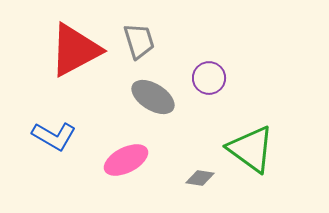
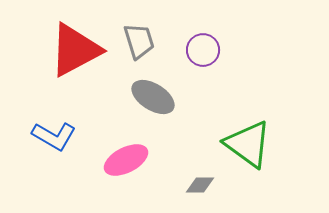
purple circle: moved 6 px left, 28 px up
green triangle: moved 3 px left, 5 px up
gray diamond: moved 7 px down; rotated 8 degrees counterclockwise
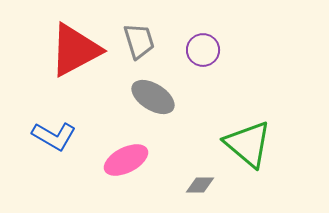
green triangle: rotated 4 degrees clockwise
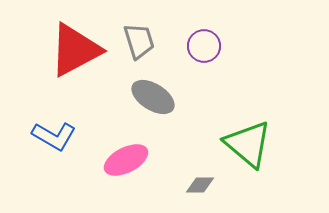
purple circle: moved 1 px right, 4 px up
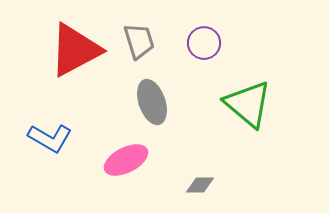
purple circle: moved 3 px up
gray ellipse: moved 1 px left, 5 px down; rotated 39 degrees clockwise
blue L-shape: moved 4 px left, 2 px down
green triangle: moved 40 px up
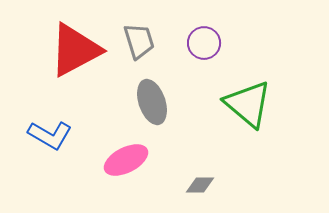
blue L-shape: moved 3 px up
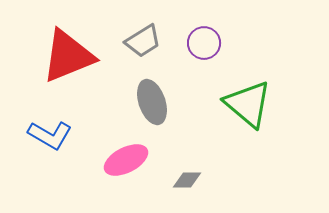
gray trapezoid: moved 4 px right; rotated 75 degrees clockwise
red triangle: moved 7 px left, 6 px down; rotated 6 degrees clockwise
gray diamond: moved 13 px left, 5 px up
